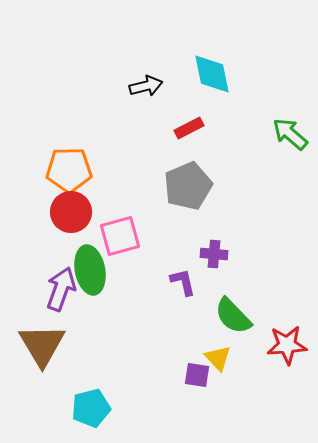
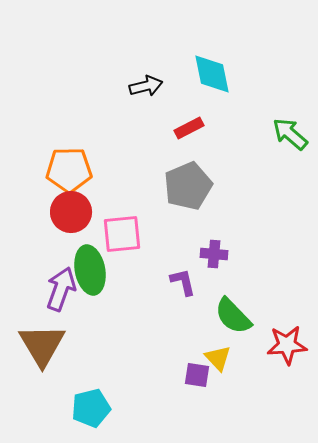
pink square: moved 2 px right, 2 px up; rotated 9 degrees clockwise
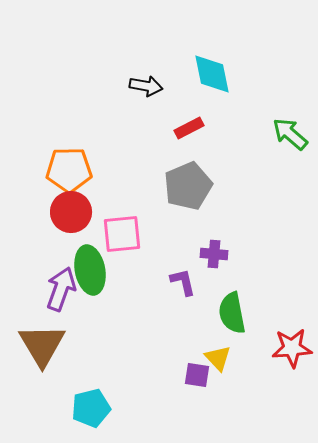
black arrow: rotated 24 degrees clockwise
green semicircle: moved 1 px left, 3 px up; rotated 33 degrees clockwise
red star: moved 5 px right, 3 px down
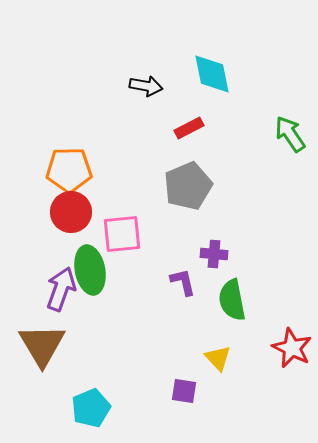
green arrow: rotated 15 degrees clockwise
green semicircle: moved 13 px up
red star: rotated 30 degrees clockwise
purple square: moved 13 px left, 16 px down
cyan pentagon: rotated 9 degrees counterclockwise
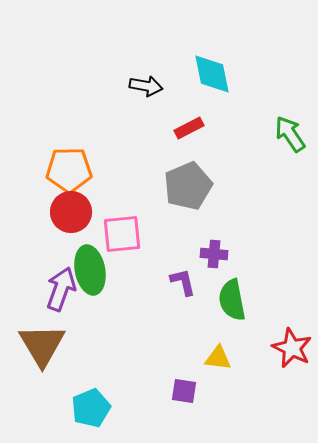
yellow triangle: rotated 40 degrees counterclockwise
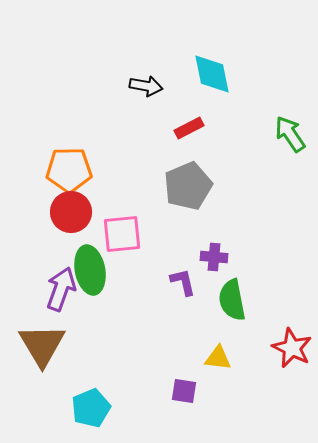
purple cross: moved 3 px down
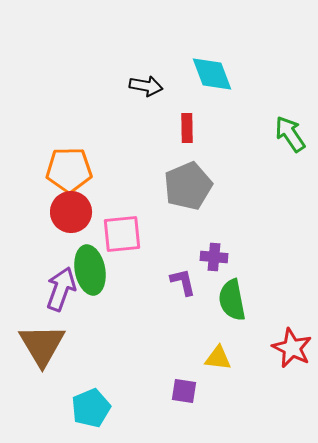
cyan diamond: rotated 9 degrees counterclockwise
red rectangle: moved 2 px left; rotated 64 degrees counterclockwise
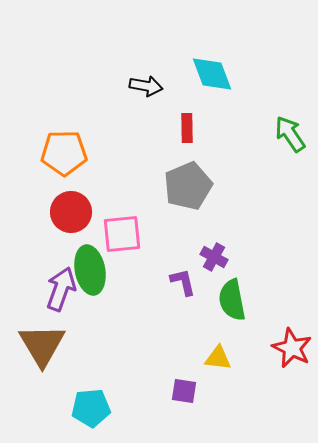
orange pentagon: moved 5 px left, 17 px up
purple cross: rotated 24 degrees clockwise
cyan pentagon: rotated 18 degrees clockwise
